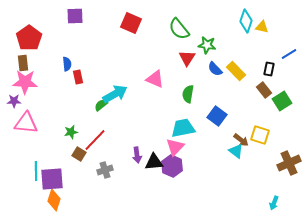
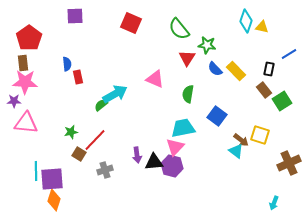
purple hexagon at (172, 166): rotated 10 degrees counterclockwise
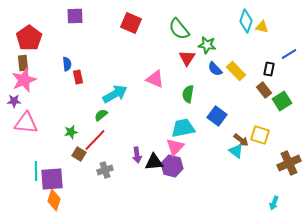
pink star at (25, 82): moved 1 px left, 2 px up; rotated 25 degrees counterclockwise
green semicircle at (101, 105): moved 10 px down
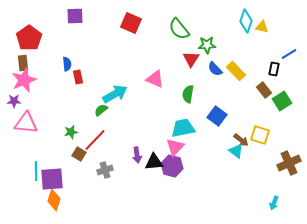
green star at (207, 45): rotated 12 degrees counterclockwise
red triangle at (187, 58): moved 4 px right, 1 px down
black rectangle at (269, 69): moved 5 px right
green semicircle at (101, 115): moved 5 px up
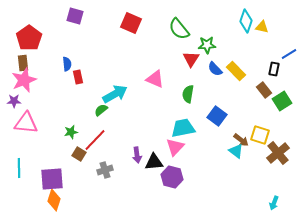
purple square at (75, 16): rotated 18 degrees clockwise
brown cross at (289, 163): moved 11 px left, 10 px up; rotated 15 degrees counterclockwise
purple hexagon at (172, 166): moved 11 px down
cyan line at (36, 171): moved 17 px left, 3 px up
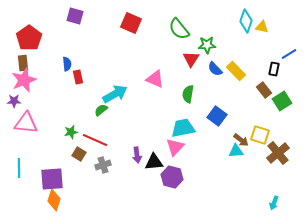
red line at (95, 140): rotated 70 degrees clockwise
cyan triangle at (236, 151): rotated 42 degrees counterclockwise
gray cross at (105, 170): moved 2 px left, 5 px up
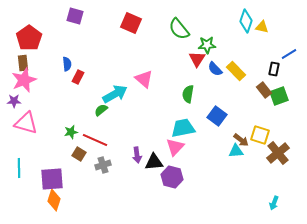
red triangle at (191, 59): moved 6 px right
red rectangle at (78, 77): rotated 40 degrees clockwise
pink triangle at (155, 79): moved 11 px left; rotated 18 degrees clockwise
green square at (282, 101): moved 3 px left, 5 px up; rotated 12 degrees clockwise
pink triangle at (26, 123): rotated 10 degrees clockwise
